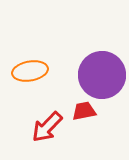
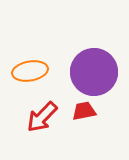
purple circle: moved 8 px left, 3 px up
red arrow: moved 5 px left, 10 px up
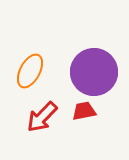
orange ellipse: rotated 52 degrees counterclockwise
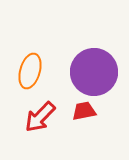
orange ellipse: rotated 12 degrees counterclockwise
red arrow: moved 2 px left
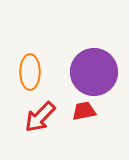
orange ellipse: moved 1 px down; rotated 16 degrees counterclockwise
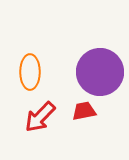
purple circle: moved 6 px right
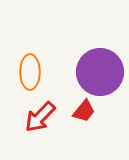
red trapezoid: rotated 140 degrees clockwise
